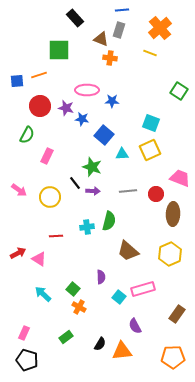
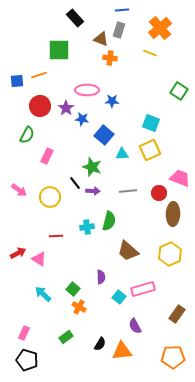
purple star at (66, 108): rotated 21 degrees clockwise
red circle at (156, 194): moved 3 px right, 1 px up
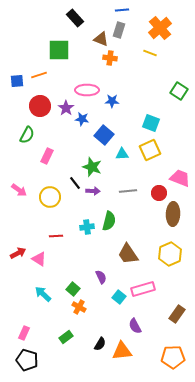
brown trapezoid at (128, 251): moved 3 px down; rotated 15 degrees clockwise
purple semicircle at (101, 277): rotated 24 degrees counterclockwise
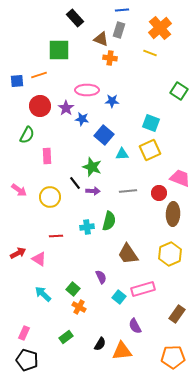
pink rectangle at (47, 156): rotated 28 degrees counterclockwise
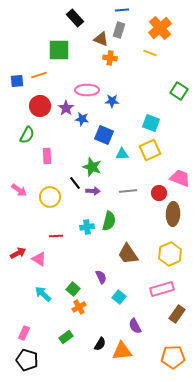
blue square at (104, 135): rotated 18 degrees counterclockwise
pink rectangle at (143, 289): moved 19 px right
orange cross at (79, 307): rotated 32 degrees clockwise
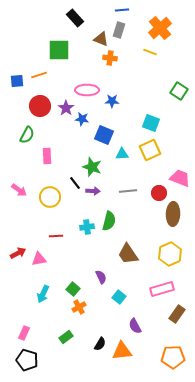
yellow line at (150, 53): moved 1 px up
pink triangle at (39, 259): rotated 42 degrees counterclockwise
cyan arrow at (43, 294): rotated 108 degrees counterclockwise
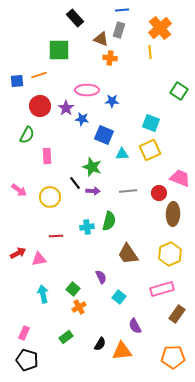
yellow line at (150, 52): rotated 64 degrees clockwise
cyan arrow at (43, 294): rotated 144 degrees clockwise
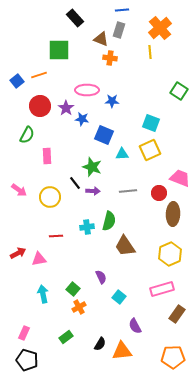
blue square at (17, 81): rotated 32 degrees counterclockwise
brown trapezoid at (128, 254): moved 3 px left, 8 px up
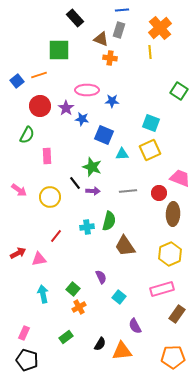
red line at (56, 236): rotated 48 degrees counterclockwise
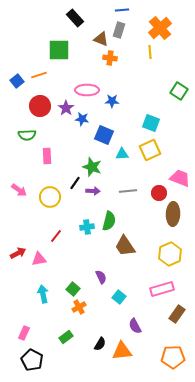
green semicircle at (27, 135): rotated 60 degrees clockwise
black line at (75, 183): rotated 72 degrees clockwise
black pentagon at (27, 360): moved 5 px right; rotated 10 degrees clockwise
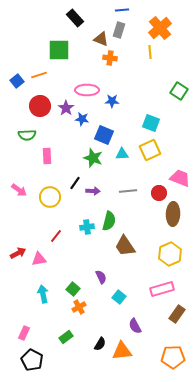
green star at (92, 167): moved 1 px right, 9 px up
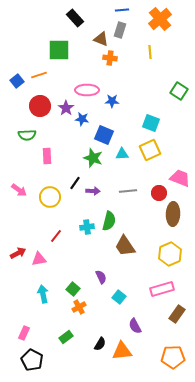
orange cross at (160, 28): moved 9 px up
gray rectangle at (119, 30): moved 1 px right
